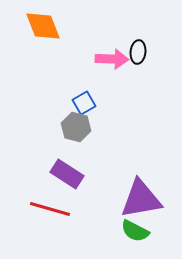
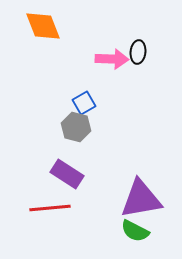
red line: moved 1 px up; rotated 21 degrees counterclockwise
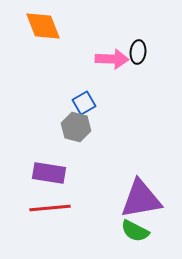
purple rectangle: moved 18 px left, 1 px up; rotated 24 degrees counterclockwise
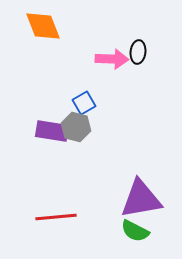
purple rectangle: moved 3 px right, 42 px up
red line: moved 6 px right, 9 px down
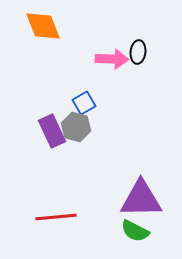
purple rectangle: rotated 56 degrees clockwise
purple triangle: rotated 9 degrees clockwise
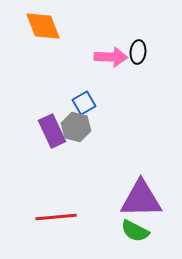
pink arrow: moved 1 px left, 2 px up
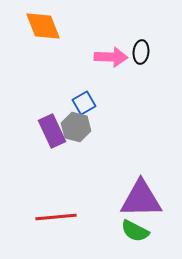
black ellipse: moved 3 px right
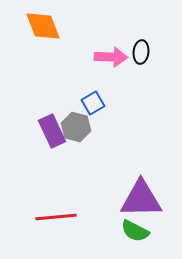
blue square: moved 9 px right
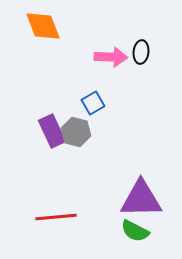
gray hexagon: moved 5 px down
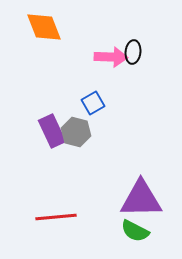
orange diamond: moved 1 px right, 1 px down
black ellipse: moved 8 px left
